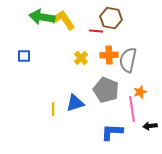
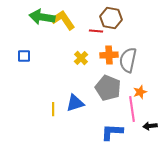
gray pentagon: moved 2 px right, 2 px up
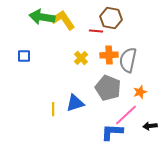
pink line: moved 6 px left, 6 px down; rotated 55 degrees clockwise
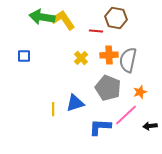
brown hexagon: moved 5 px right
blue L-shape: moved 12 px left, 5 px up
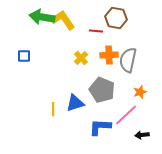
gray pentagon: moved 6 px left, 2 px down
black arrow: moved 8 px left, 9 px down
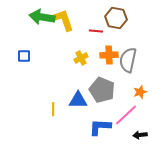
yellow L-shape: rotated 15 degrees clockwise
yellow cross: rotated 16 degrees clockwise
blue triangle: moved 3 px right, 3 px up; rotated 18 degrees clockwise
black arrow: moved 2 px left
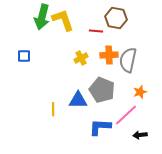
green arrow: rotated 85 degrees counterclockwise
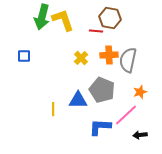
brown hexagon: moved 6 px left
yellow cross: rotated 16 degrees counterclockwise
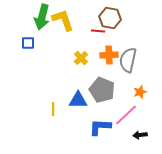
red line: moved 2 px right
blue square: moved 4 px right, 13 px up
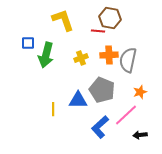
green arrow: moved 4 px right, 38 px down
yellow cross: rotated 24 degrees clockwise
blue L-shape: rotated 45 degrees counterclockwise
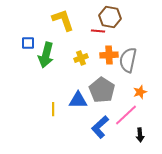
brown hexagon: moved 1 px up
gray pentagon: rotated 10 degrees clockwise
black arrow: rotated 88 degrees counterclockwise
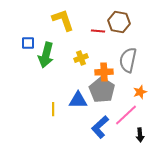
brown hexagon: moved 9 px right, 5 px down
orange cross: moved 5 px left, 17 px down
